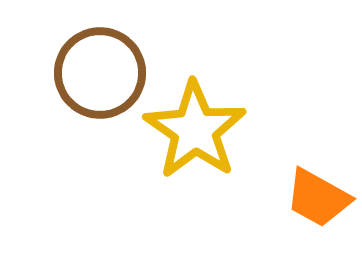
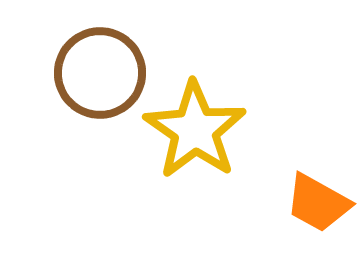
orange trapezoid: moved 5 px down
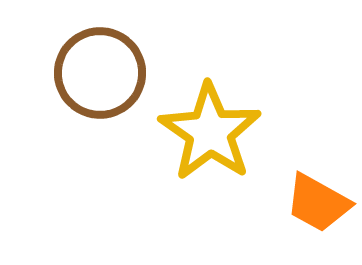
yellow star: moved 15 px right, 2 px down
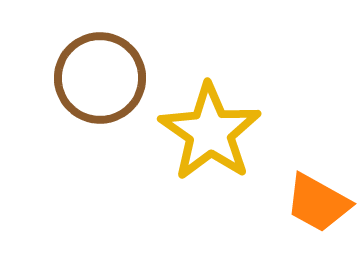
brown circle: moved 5 px down
